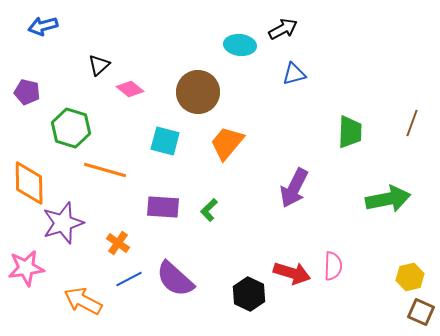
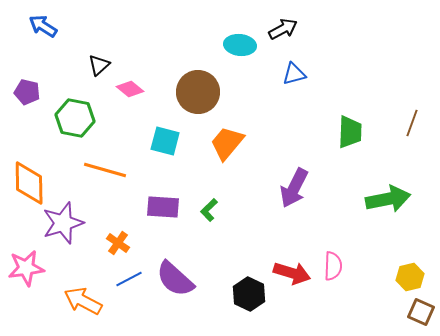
blue arrow: rotated 48 degrees clockwise
green hexagon: moved 4 px right, 10 px up; rotated 6 degrees counterclockwise
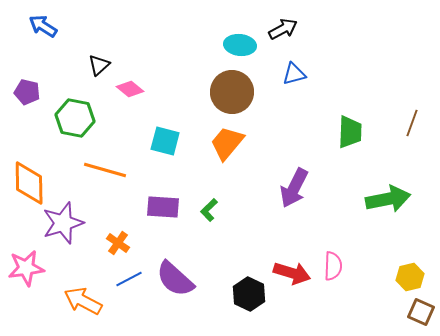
brown circle: moved 34 px right
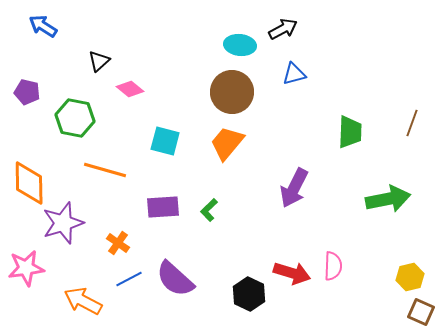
black triangle: moved 4 px up
purple rectangle: rotated 8 degrees counterclockwise
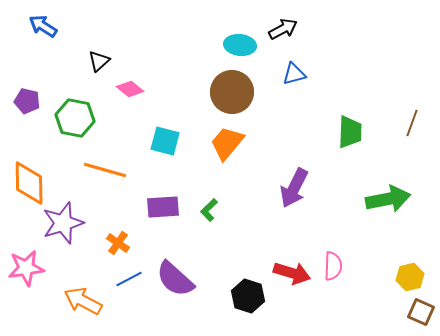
purple pentagon: moved 9 px down
black hexagon: moved 1 px left, 2 px down; rotated 8 degrees counterclockwise
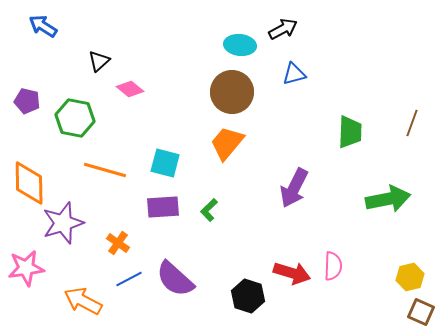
cyan square: moved 22 px down
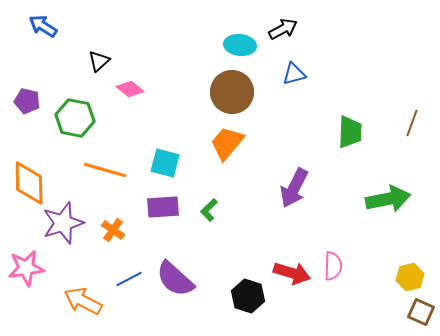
orange cross: moved 5 px left, 13 px up
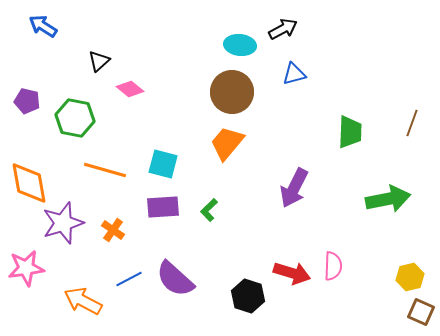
cyan square: moved 2 px left, 1 px down
orange diamond: rotated 9 degrees counterclockwise
